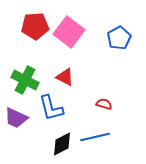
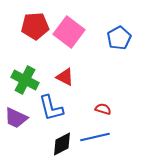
red semicircle: moved 1 px left, 5 px down
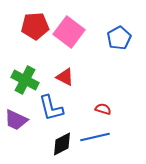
purple trapezoid: moved 2 px down
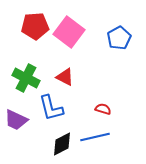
green cross: moved 1 px right, 2 px up
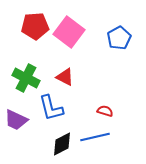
red semicircle: moved 2 px right, 2 px down
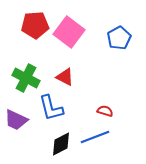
red pentagon: moved 1 px up
blue line: rotated 8 degrees counterclockwise
black diamond: moved 1 px left
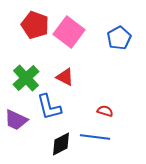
red pentagon: rotated 24 degrees clockwise
green cross: rotated 20 degrees clockwise
blue L-shape: moved 2 px left, 1 px up
blue line: rotated 28 degrees clockwise
